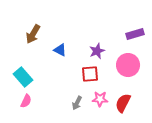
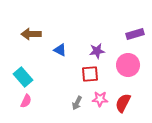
brown arrow: moved 2 px left; rotated 60 degrees clockwise
purple star: rotated 14 degrees clockwise
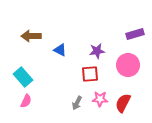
brown arrow: moved 2 px down
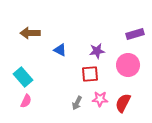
brown arrow: moved 1 px left, 3 px up
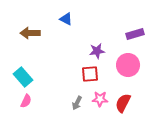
blue triangle: moved 6 px right, 31 px up
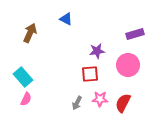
brown arrow: rotated 114 degrees clockwise
pink semicircle: moved 2 px up
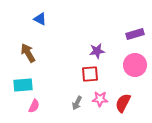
blue triangle: moved 26 px left
brown arrow: moved 2 px left, 20 px down; rotated 54 degrees counterclockwise
pink circle: moved 7 px right
cyan rectangle: moved 8 px down; rotated 54 degrees counterclockwise
pink semicircle: moved 8 px right, 7 px down
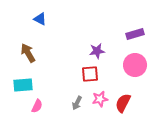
pink star: rotated 14 degrees counterclockwise
pink semicircle: moved 3 px right
